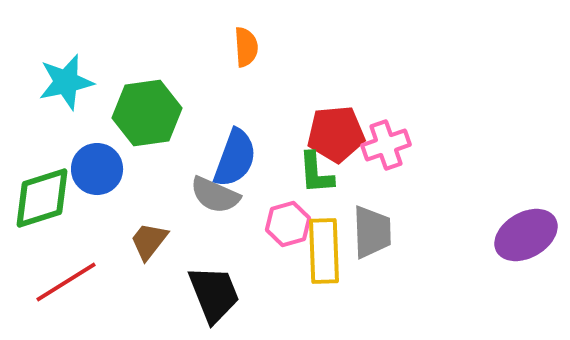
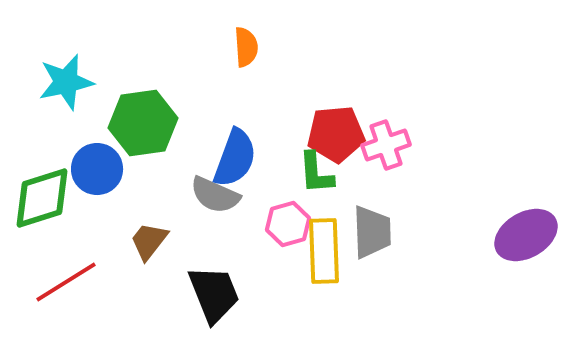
green hexagon: moved 4 px left, 10 px down
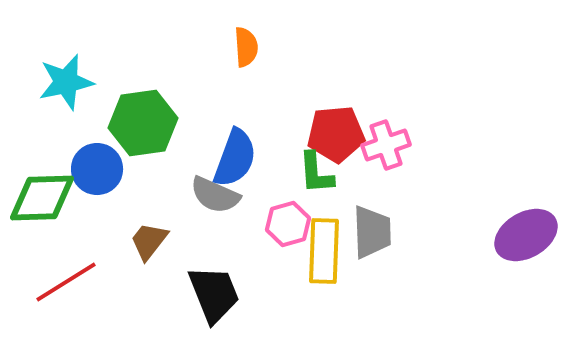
green diamond: rotated 16 degrees clockwise
yellow rectangle: rotated 4 degrees clockwise
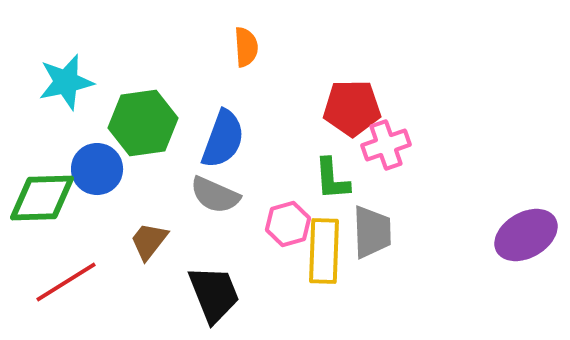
red pentagon: moved 16 px right, 26 px up; rotated 4 degrees clockwise
blue semicircle: moved 12 px left, 19 px up
green L-shape: moved 16 px right, 6 px down
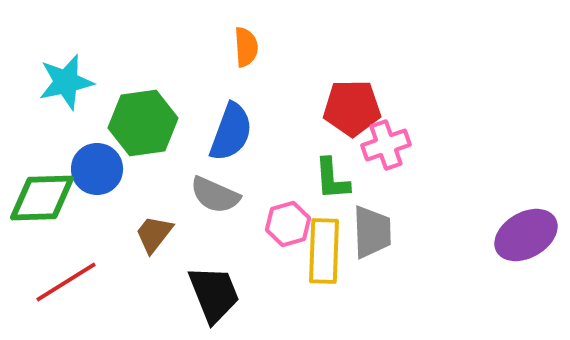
blue semicircle: moved 8 px right, 7 px up
brown trapezoid: moved 5 px right, 7 px up
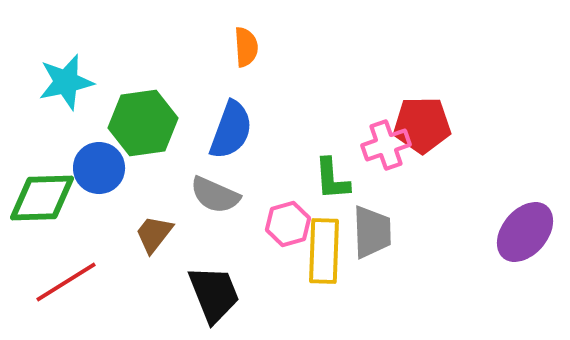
red pentagon: moved 70 px right, 17 px down
blue semicircle: moved 2 px up
blue circle: moved 2 px right, 1 px up
purple ellipse: moved 1 px left, 3 px up; rotated 20 degrees counterclockwise
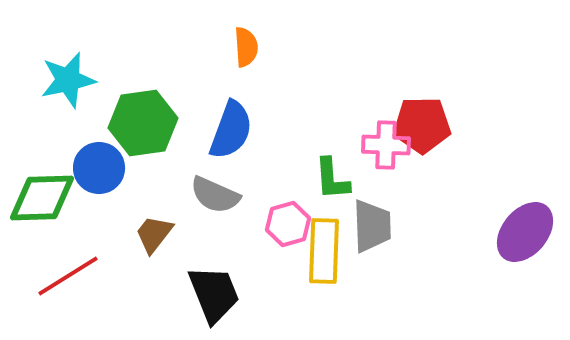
cyan star: moved 2 px right, 2 px up
pink cross: rotated 21 degrees clockwise
gray trapezoid: moved 6 px up
red line: moved 2 px right, 6 px up
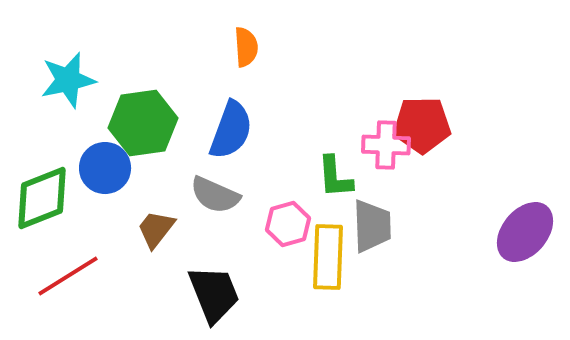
blue circle: moved 6 px right
green L-shape: moved 3 px right, 2 px up
green diamond: rotated 20 degrees counterclockwise
brown trapezoid: moved 2 px right, 5 px up
yellow rectangle: moved 4 px right, 6 px down
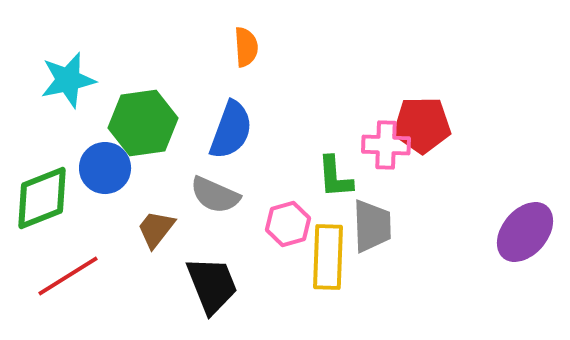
black trapezoid: moved 2 px left, 9 px up
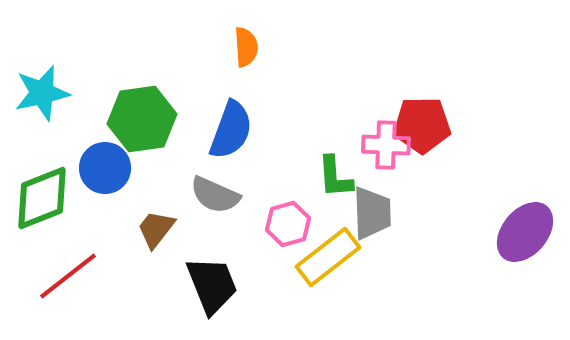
cyan star: moved 26 px left, 13 px down
green hexagon: moved 1 px left, 4 px up
gray trapezoid: moved 13 px up
yellow rectangle: rotated 50 degrees clockwise
red line: rotated 6 degrees counterclockwise
